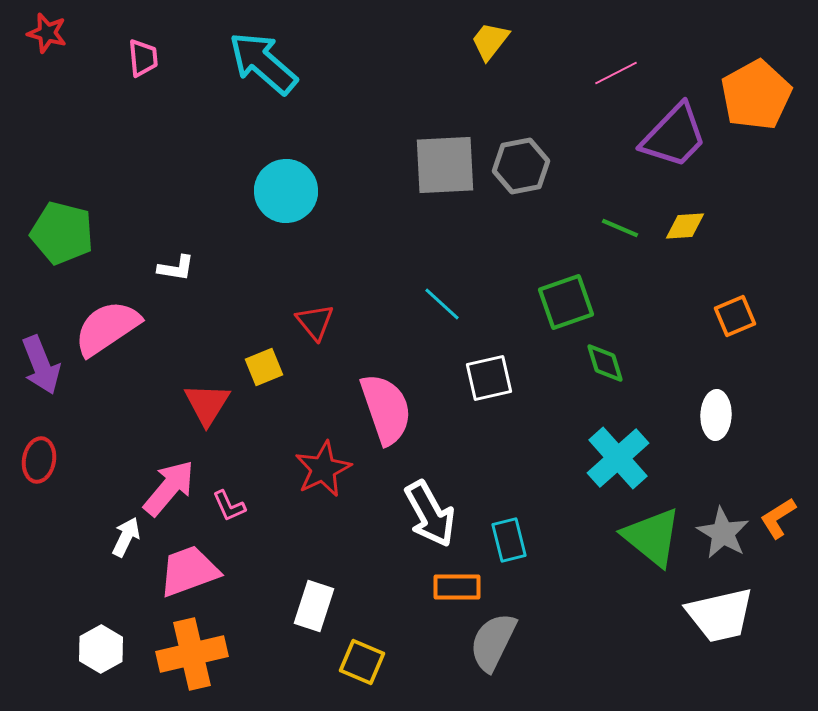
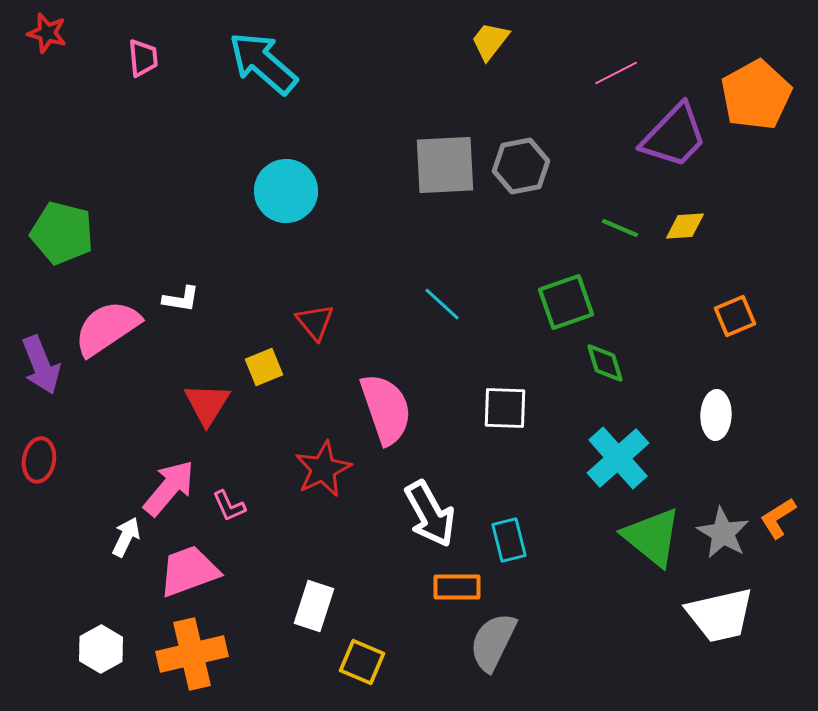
white L-shape at (176, 268): moved 5 px right, 31 px down
white square at (489, 378): moved 16 px right, 30 px down; rotated 15 degrees clockwise
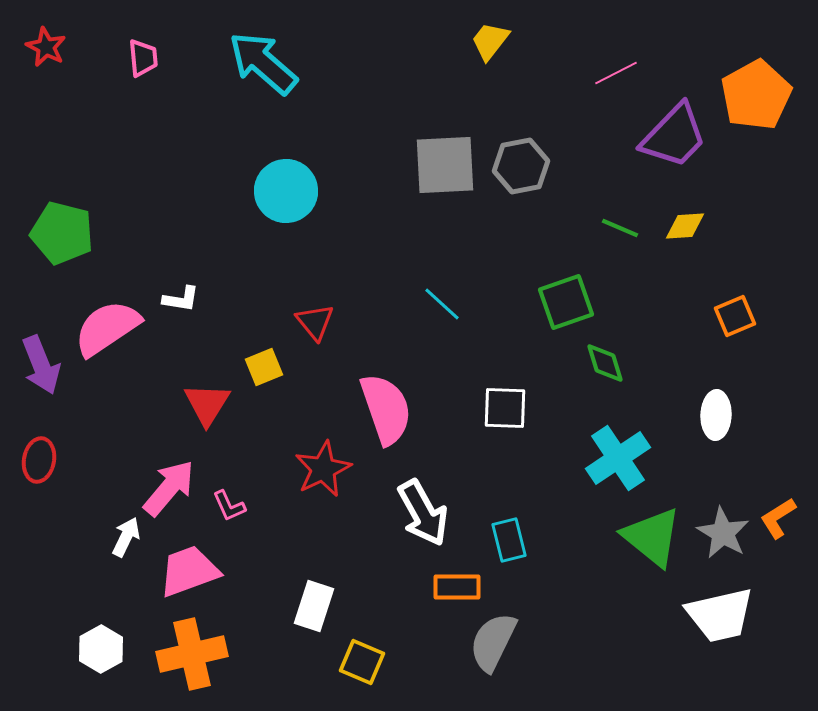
red star at (47, 33): moved 1 px left, 14 px down; rotated 12 degrees clockwise
cyan cross at (618, 458): rotated 8 degrees clockwise
white arrow at (430, 514): moved 7 px left, 1 px up
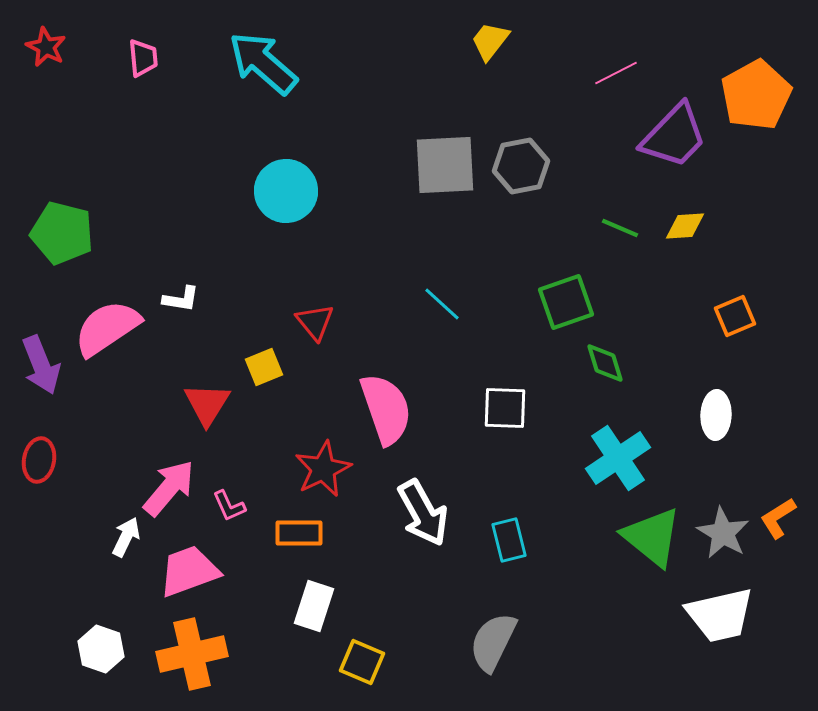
orange rectangle at (457, 587): moved 158 px left, 54 px up
white hexagon at (101, 649): rotated 12 degrees counterclockwise
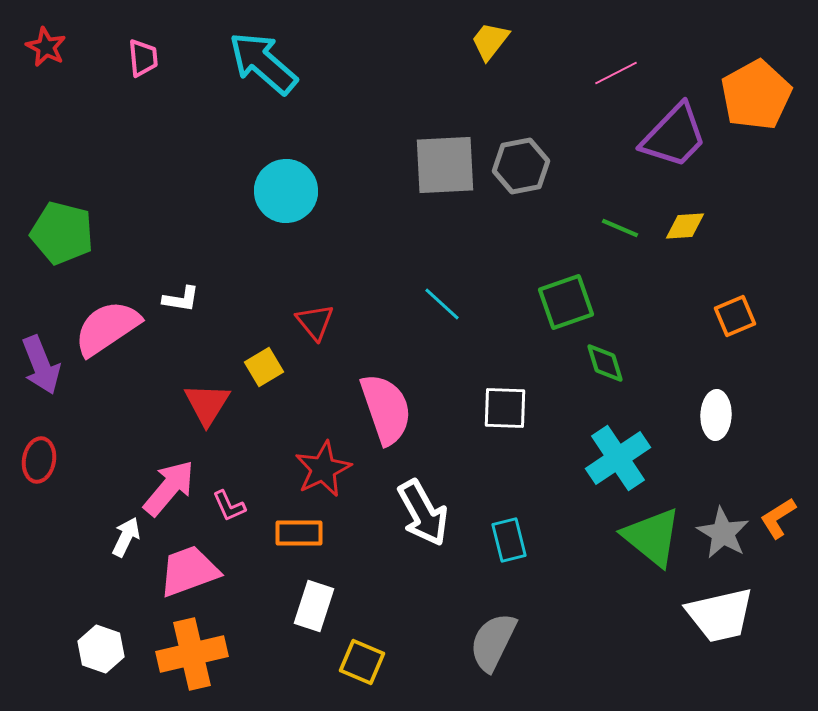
yellow square at (264, 367): rotated 9 degrees counterclockwise
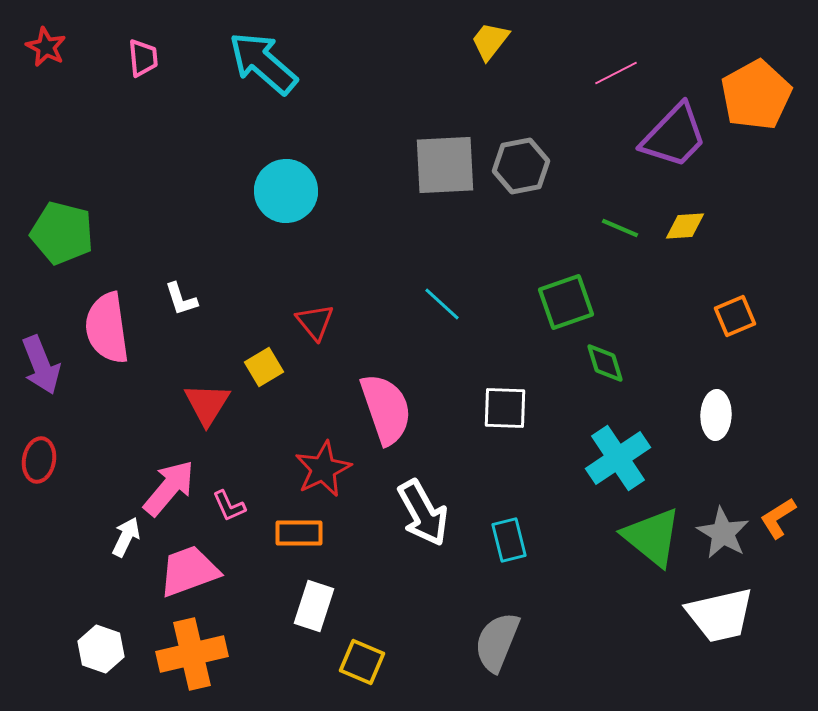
white L-shape at (181, 299): rotated 63 degrees clockwise
pink semicircle at (107, 328): rotated 64 degrees counterclockwise
gray semicircle at (493, 642): moved 4 px right; rotated 4 degrees counterclockwise
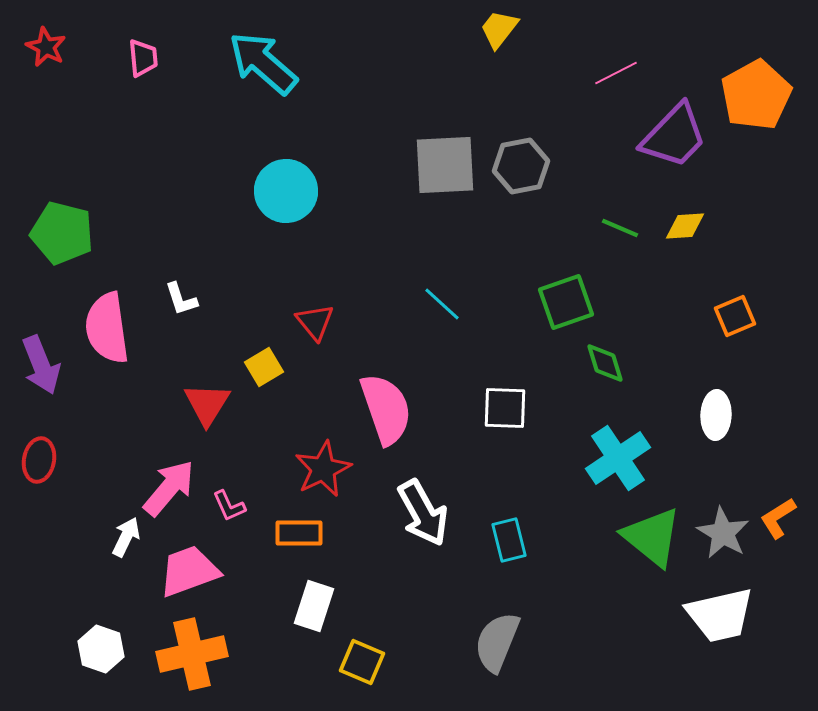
yellow trapezoid at (490, 41): moved 9 px right, 12 px up
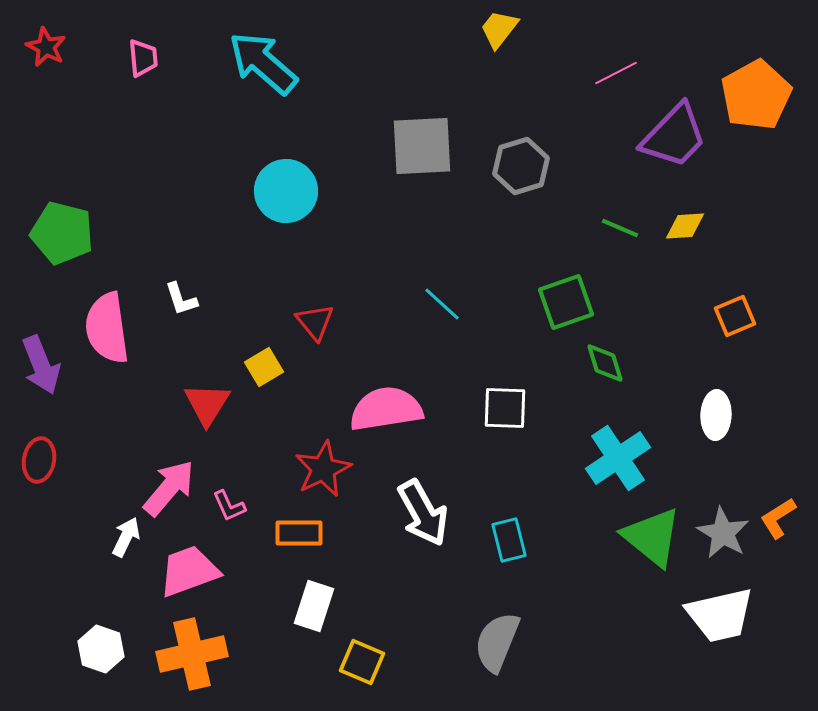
gray square at (445, 165): moved 23 px left, 19 px up
gray hexagon at (521, 166): rotated 6 degrees counterclockwise
pink semicircle at (386, 409): rotated 80 degrees counterclockwise
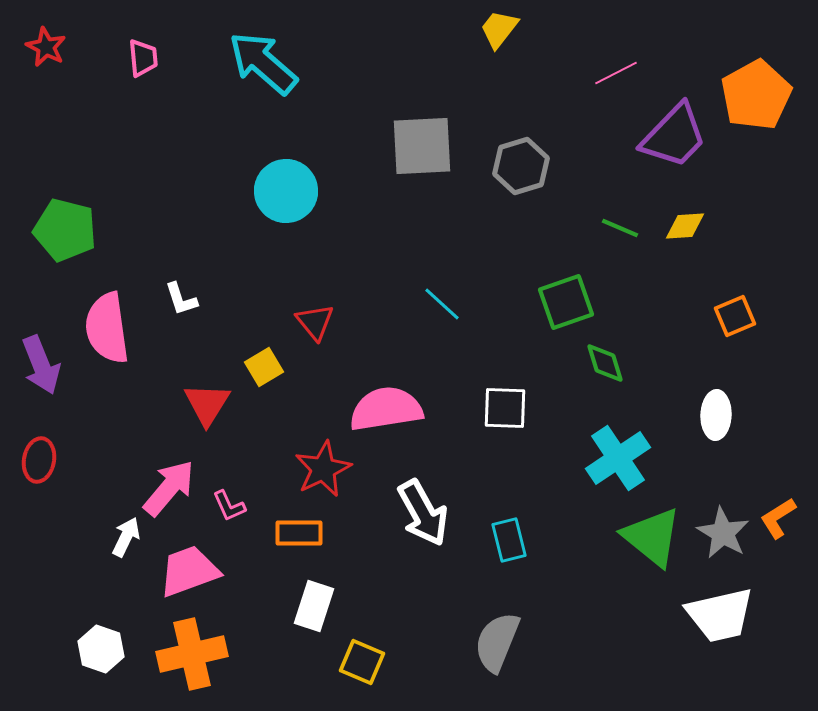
green pentagon at (62, 233): moved 3 px right, 3 px up
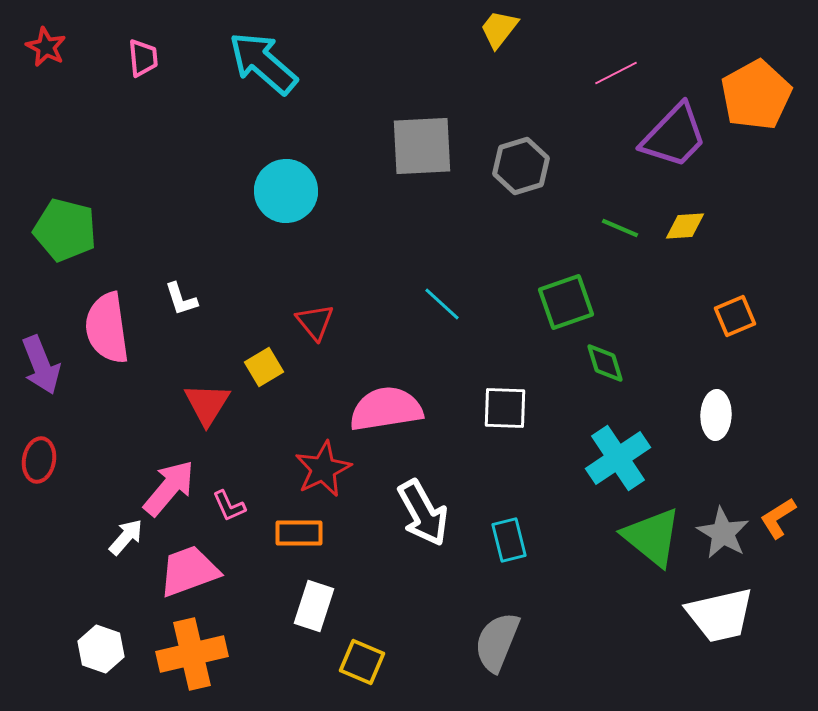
white arrow at (126, 537): rotated 15 degrees clockwise
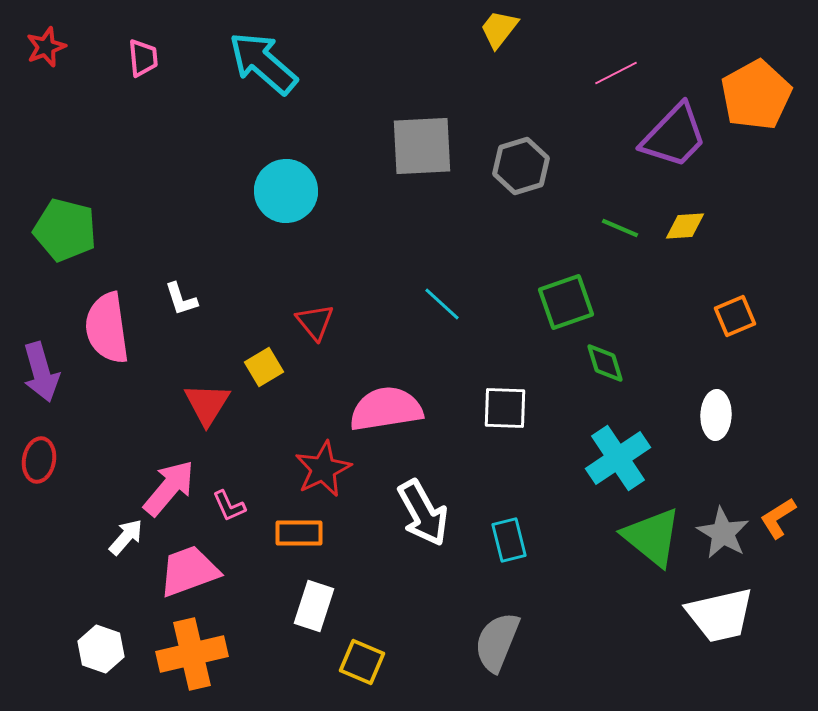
red star at (46, 47): rotated 24 degrees clockwise
purple arrow at (41, 365): moved 7 px down; rotated 6 degrees clockwise
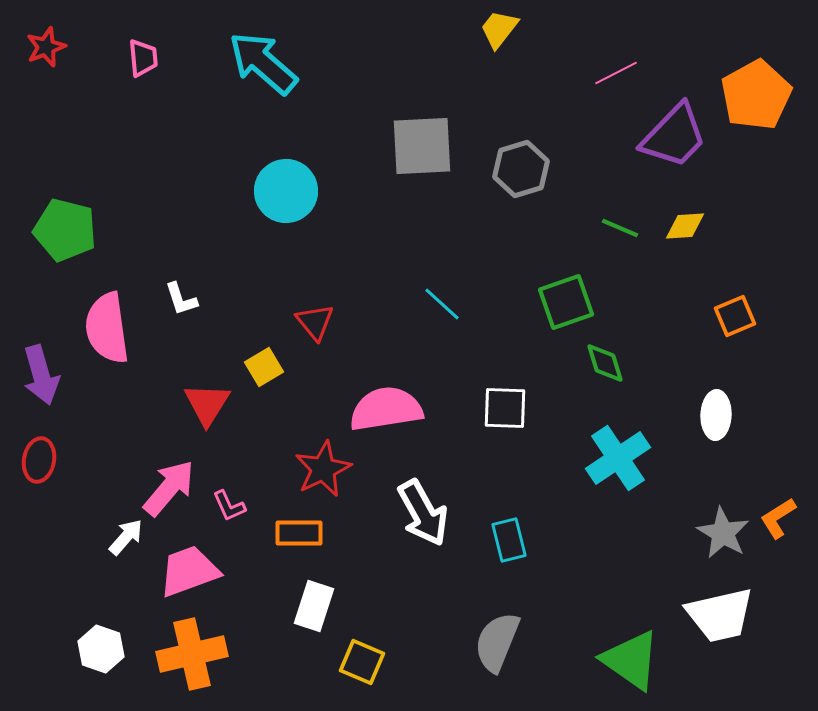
gray hexagon at (521, 166): moved 3 px down
purple arrow at (41, 372): moved 3 px down
green triangle at (652, 537): moved 21 px left, 123 px down; rotated 4 degrees counterclockwise
